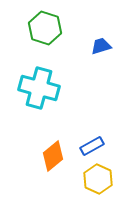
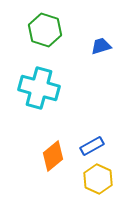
green hexagon: moved 2 px down
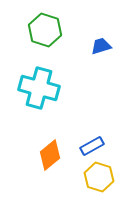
orange diamond: moved 3 px left, 1 px up
yellow hexagon: moved 1 px right, 2 px up; rotated 8 degrees counterclockwise
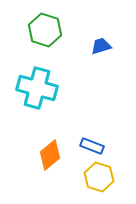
cyan cross: moved 2 px left
blue rectangle: rotated 50 degrees clockwise
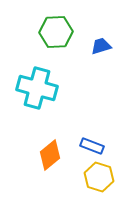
green hexagon: moved 11 px right, 2 px down; rotated 20 degrees counterclockwise
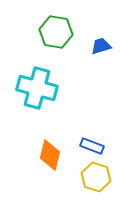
green hexagon: rotated 12 degrees clockwise
orange diamond: rotated 36 degrees counterclockwise
yellow hexagon: moved 3 px left
